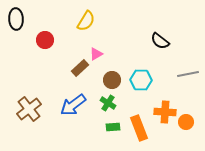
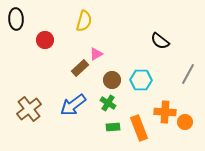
yellow semicircle: moved 2 px left; rotated 15 degrees counterclockwise
gray line: rotated 50 degrees counterclockwise
orange circle: moved 1 px left
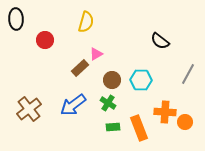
yellow semicircle: moved 2 px right, 1 px down
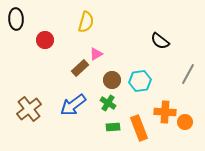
cyan hexagon: moved 1 px left, 1 px down; rotated 10 degrees counterclockwise
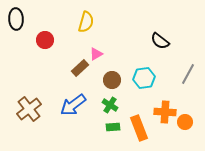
cyan hexagon: moved 4 px right, 3 px up
green cross: moved 2 px right, 2 px down
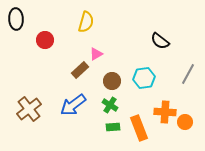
brown rectangle: moved 2 px down
brown circle: moved 1 px down
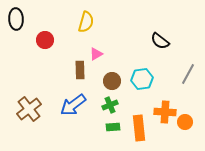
brown rectangle: rotated 48 degrees counterclockwise
cyan hexagon: moved 2 px left, 1 px down
green cross: rotated 35 degrees clockwise
orange rectangle: rotated 15 degrees clockwise
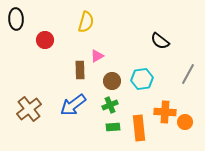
pink triangle: moved 1 px right, 2 px down
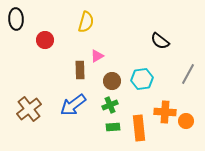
orange circle: moved 1 px right, 1 px up
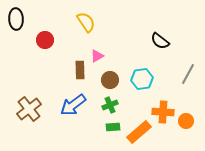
yellow semicircle: rotated 50 degrees counterclockwise
brown circle: moved 2 px left, 1 px up
orange cross: moved 2 px left
orange rectangle: moved 4 px down; rotated 55 degrees clockwise
